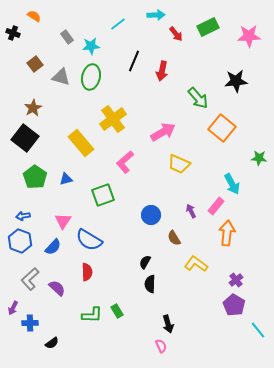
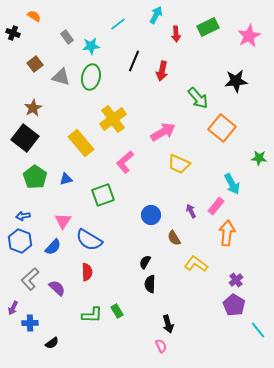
cyan arrow at (156, 15): rotated 60 degrees counterclockwise
red arrow at (176, 34): rotated 35 degrees clockwise
pink star at (249, 36): rotated 25 degrees counterclockwise
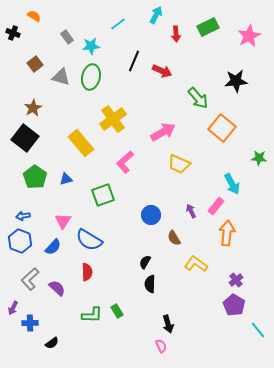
red arrow at (162, 71): rotated 78 degrees counterclockwise
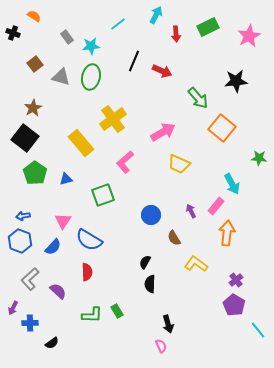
green pentagon at (35, 177): moved 4 px up
purple semicircle at (57, 288): moved 1 px right, 3 px down
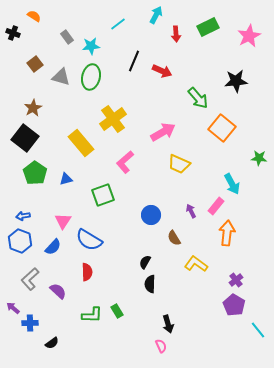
purple arrow at (13, 308): rotated 104 degrees clockwise
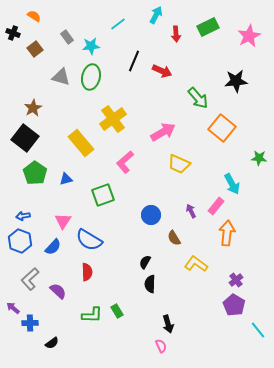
brown square at (35, 64): moved 15 px up
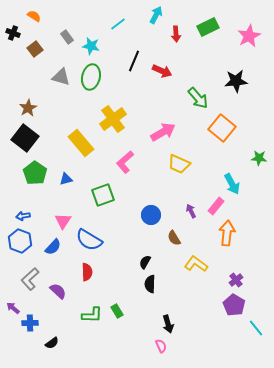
cyan star at (91, 46): rotated 18 degrees clockwise
brown star at (33, 108): moved 5 px left
cyan line at (258, 330): moved 2 px left, 2 px up
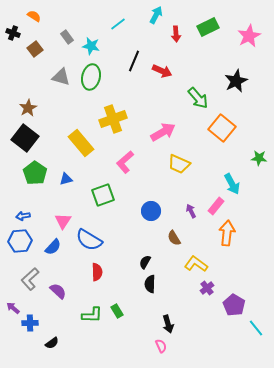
black star at (236, 81): rotated 20 degrees counterclockwise
yellow cross at (113, 119): rotated 16 degrees clockwise
blue circle at (151, 215): moved 4 px up
blue hexagon at (20, 241): rotated 25 degrees counterclockwise
red semicircle at (87, 272): moved 10 px right
purple cross at (236, 280): moved 29 px left, 8 px down
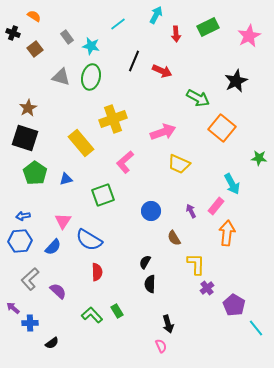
green arrow at (198, 98): rotated 20 degrees counterclockwise
pink arrow at (163, 132): rotated 10 degrees clockwise
black square at (25, 138): rotated 20 degrees counterclockwise
yellow L-shape at (196, 264): rotated 55 degrees clockwise
green L-shape at (92, 315): rotated 135 degrees counterclockwise
